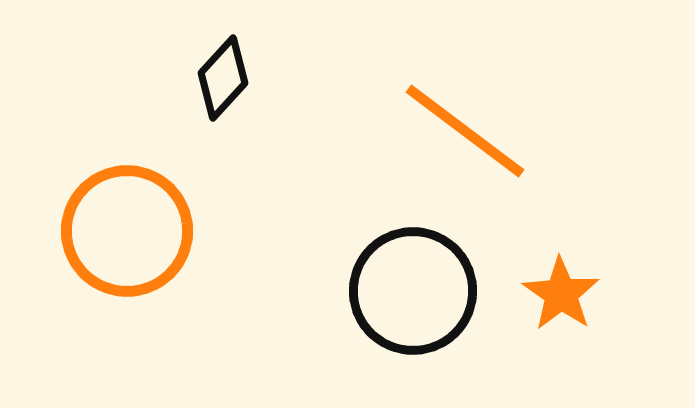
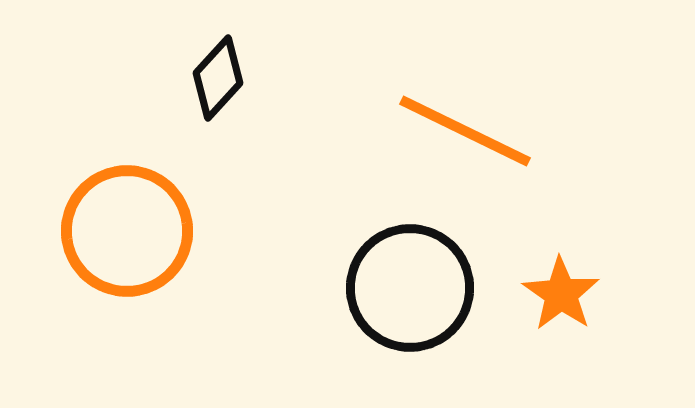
black diamond: moved 5 px left
orange line: rotated 11 degrees counterclockwise
black circle: moved 3 px left, 3 px up
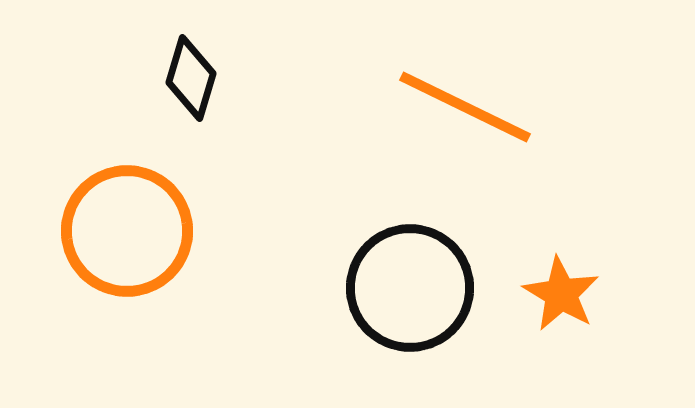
black diamond: moved 27 px left; rotated 26 degrees counterclockwise
orange line: moved 24 px up
orange star: rotated 4 degrees counterclockwise
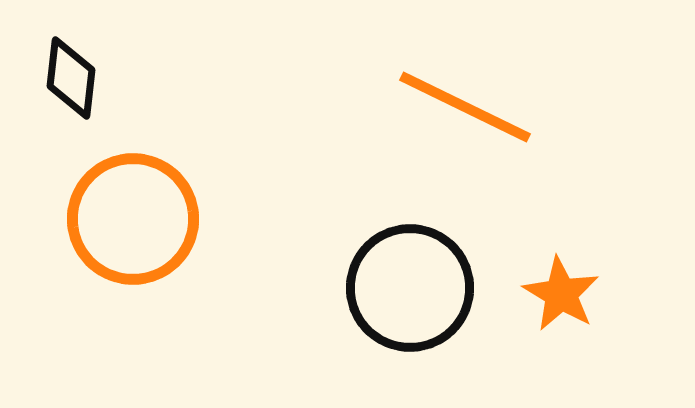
black diamond: moved 120 px left; rotated 10 degrees counterclockwise
orange circle: moved 6 px right, 12 px up
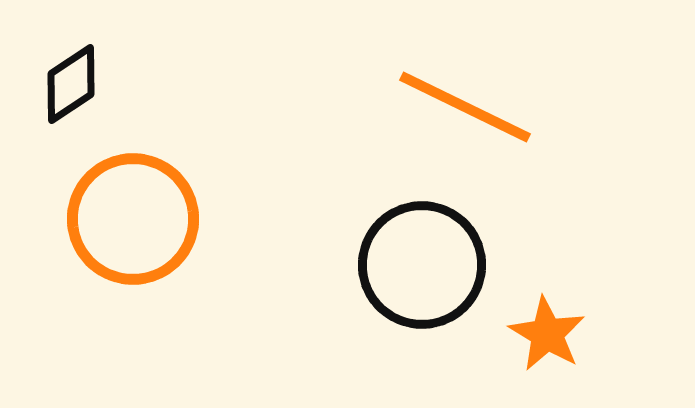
black diamond: moved 6 px down; rotated 50 degrees clockwise
black circle: moved 12 px right, 23 px up
orange star: moved 14 px left, 40 px down
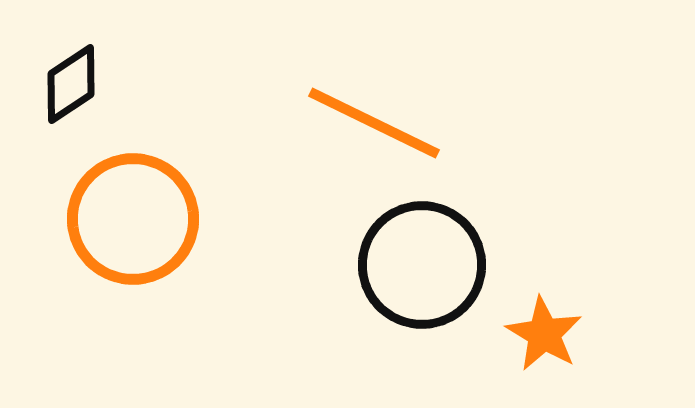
orange line: moved 91 px left, 16 px down
orange star: moved 3 px left
